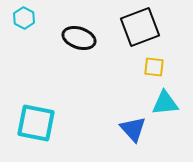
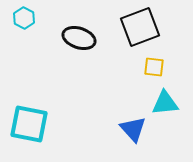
cyan square: moved 7 px left, 1 px down
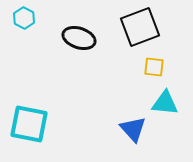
cyan triangle: rotated 12 degrees clockwise
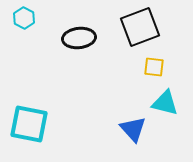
black ellipse: rotated 24 degrees counterclockwise
cyan triangle: rotated 8 degrees clockwise
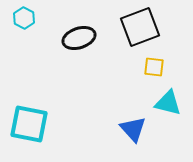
black ellipse: rotated 12 degrees counterclockwise
cyan triangle: moved 3 px right
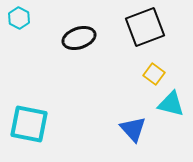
cyan hexagon: moved 5 px left
black square: moved 5 px right
yellow square: moved 7 px down; rotated 30 degrees clockwise
cyan triangle: moved 3 px right, 1 px down
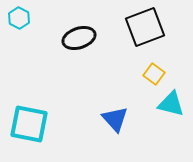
blue triangle: moved 18 px left, 10 px up
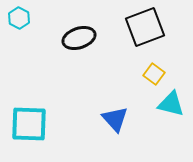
cyan square: rotated 9 degrees counterclockwise
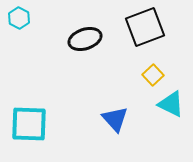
black ellipse: moved 6 px right, 1 px down
yellow square: moved 1 px left, 1 px down; rotated 10 degrees clockwise
cyan triangle: rotated 12 degrees clockwise
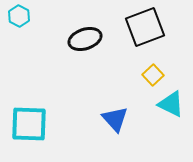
cyan hexagon: moved 2 px up
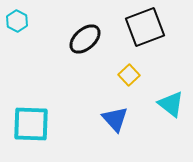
cyan hexagon: moved 2 px left, 5 px down
black ellipse: rotated 24 degrees counterclockwise
yellow square: moved 24 px left
cyan triangle: rotated 12 degrees clockwise
cyan square: moved 2 px right
